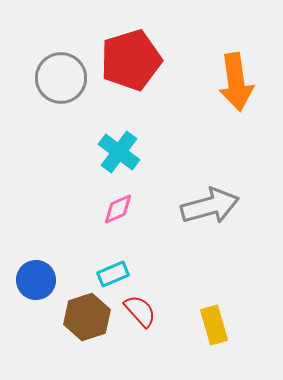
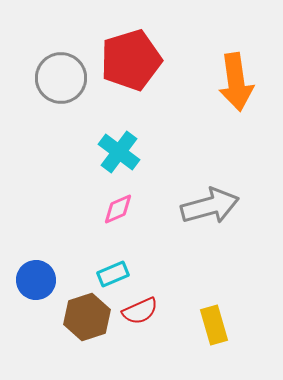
red semicircle: rotated 108 degrees clockwise
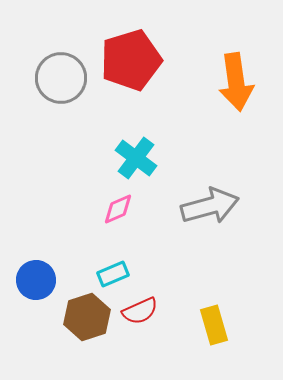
cyan cross: moved 17 px right, 6 px down
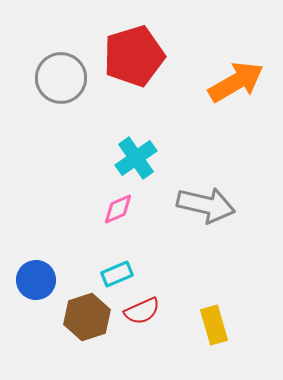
red pentagon: moved 3 px right, 4 px up
orange arrow: rotated 112 degrees counterclockwise
cyan cross: rotated 18 degrees clockwise
gray arrow: moved 4 px left, 1 px up; rotated 28 degrees clockwise
cyan rectangle: moved 4 px right
red semicircle: moved 2 px right
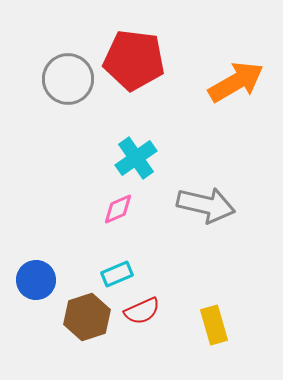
red pentagon: moved 4 px down; rotated 24 degrees clockwise
gray circle: moved 7 px right, 1 px down
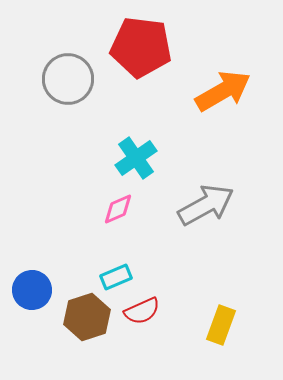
red pentagon: moved 7 px right, 13 px up
orange arrow: moved 13 px left, 9 px down
gray arrow: rotated 42 degrees counterclockwise
cyan rectangle: moved 1 px left, 3 px down
blue circle: moved 4 px left, 10 px down
yellow rectangle: moved 7 px right; rotated 36 degrees clockwise
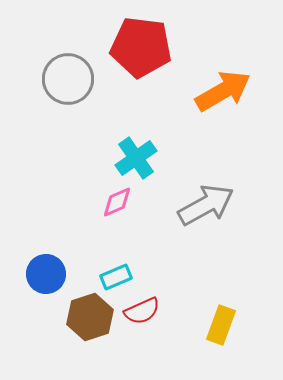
pink diamond: moved 1 px left, 7 px up
blue circle: moved 14 px right, 16 px up
brown hexagon: moved 3 px right
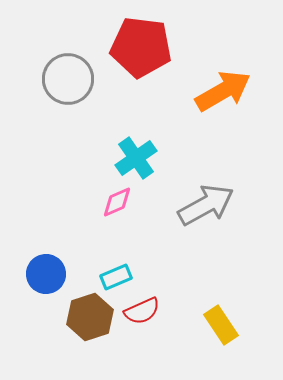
yellow rectangle: rotated 54 degrees counterclockwise
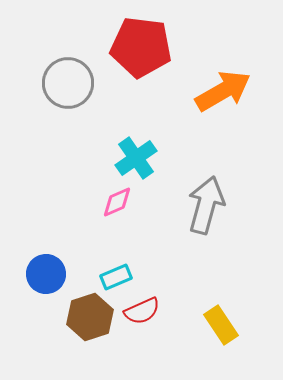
gray circle: moved 4 px down
gray arrow: rotated 46 degrees counterclockwise
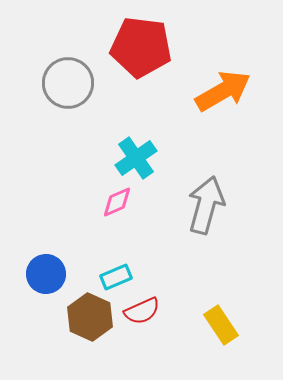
brown hexagon: rotated 18 degrees counterclockwise
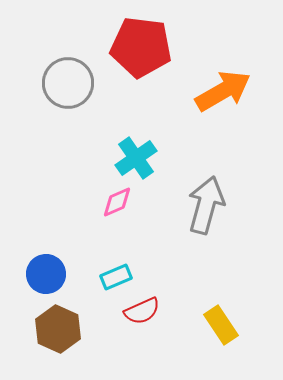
brown hexagon: moved 32 px left, 12 px down
